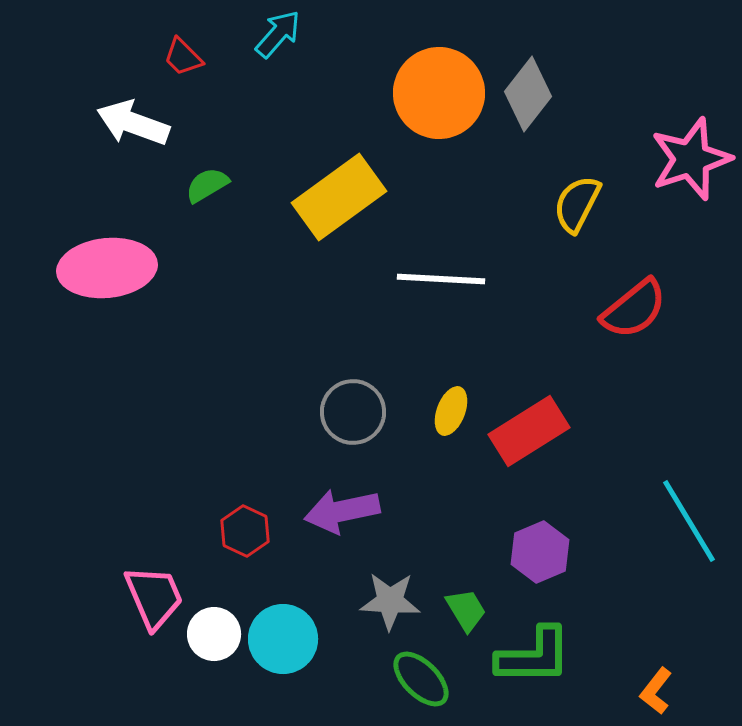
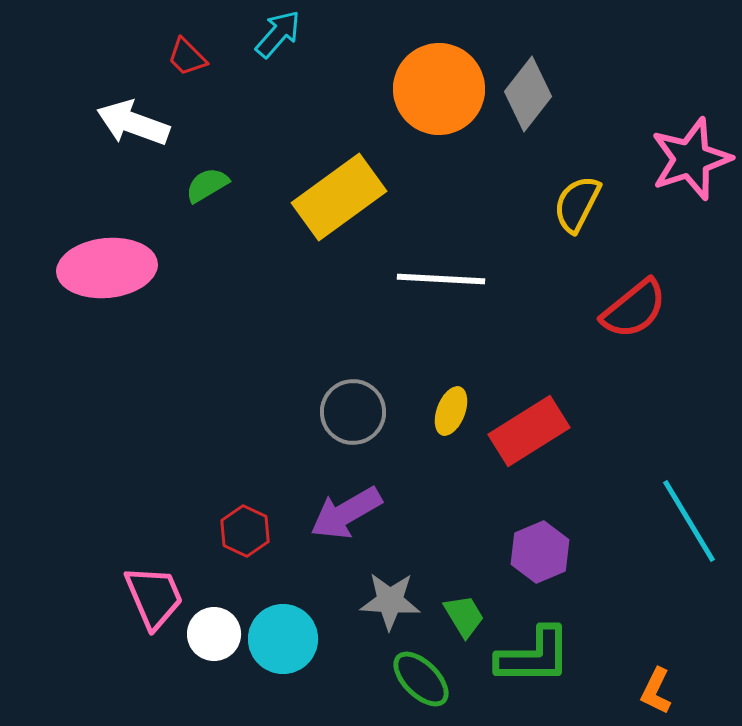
red trapezoid: moved 4 px right
orange circle: moved 4 px up
purple arrow: moved 4 px right, 2 px down; rotated 18 degrees counterclockwise
green trapezoid: moved 2 px left, 6 px down
orange L-shape: rotated 12 degrees counterclockwise
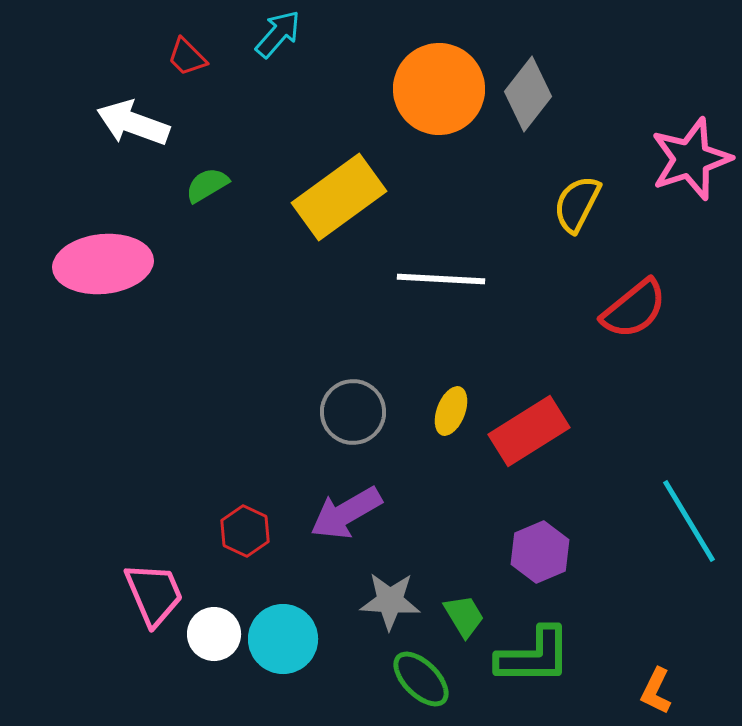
pink ellipse: moved 4 px left, 4 px up
pink trapezoid: moved 3 px up
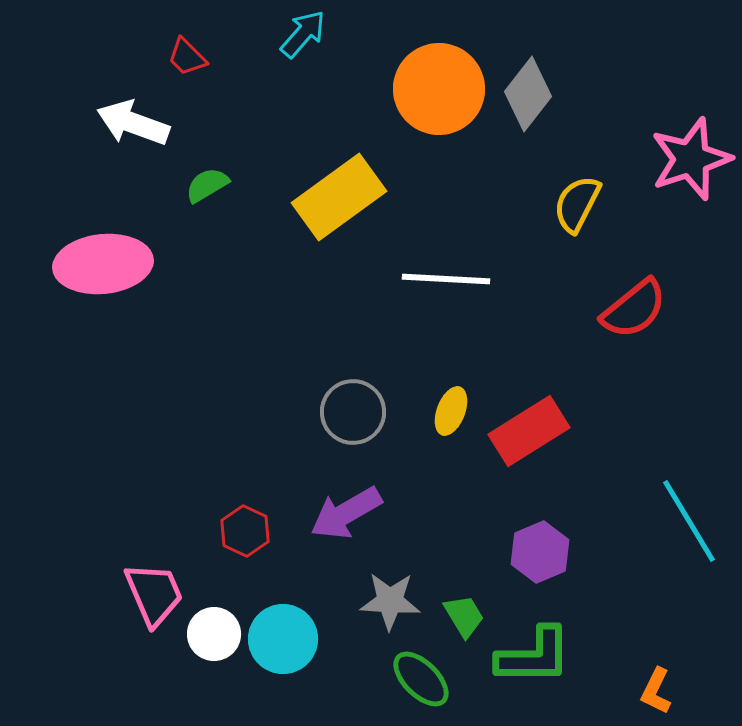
cyan arrow: moved 25 px right
white line: moved 5 px right
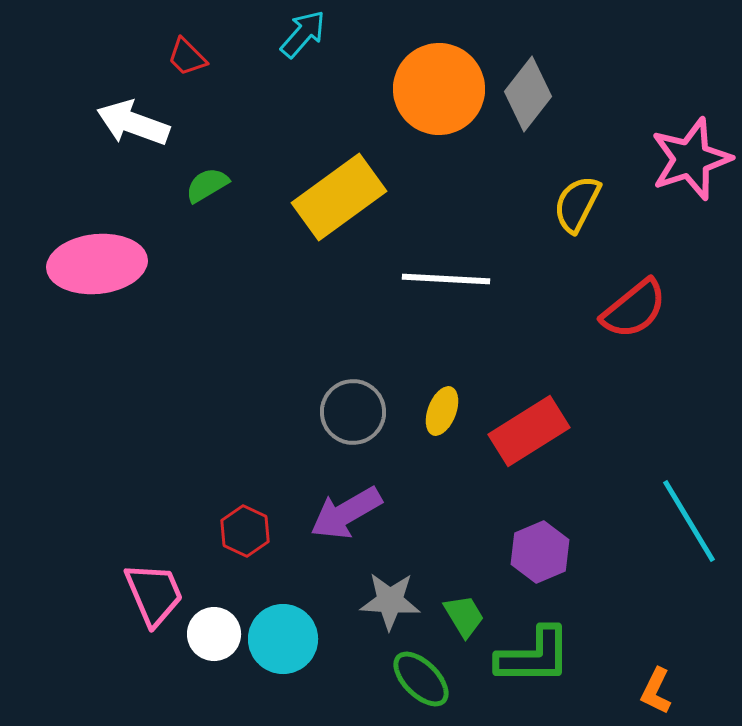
pink ellipse: moved 6 px left
yellow ellipse: moved 9 px left
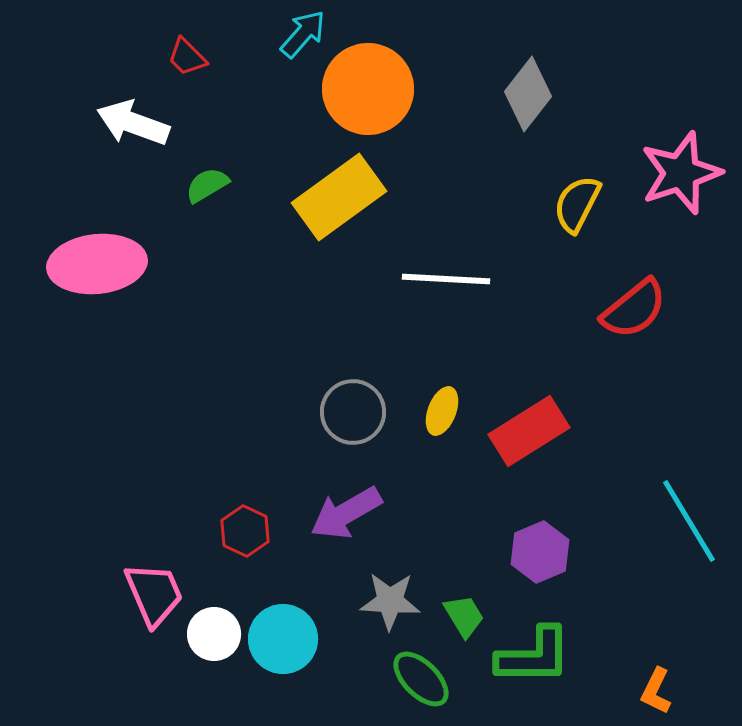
orange circle: moved 71 px left
pink star: moved 10 px left, 14 px down
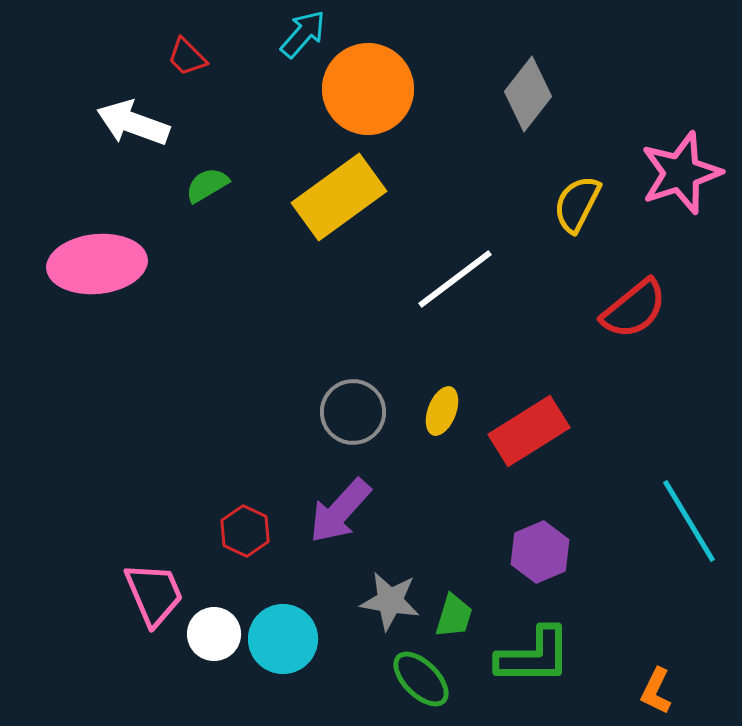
white line: moved 9 px right; rotated 40 degrees counterclockwise
purple arrow: moved 6 px left, 2 px up; rotated 18 degrees counterclockwise
gray star: rotated 6 degrees clockwise
green trapezoid: moved 10 px left; rotated 48 degrees clockwise
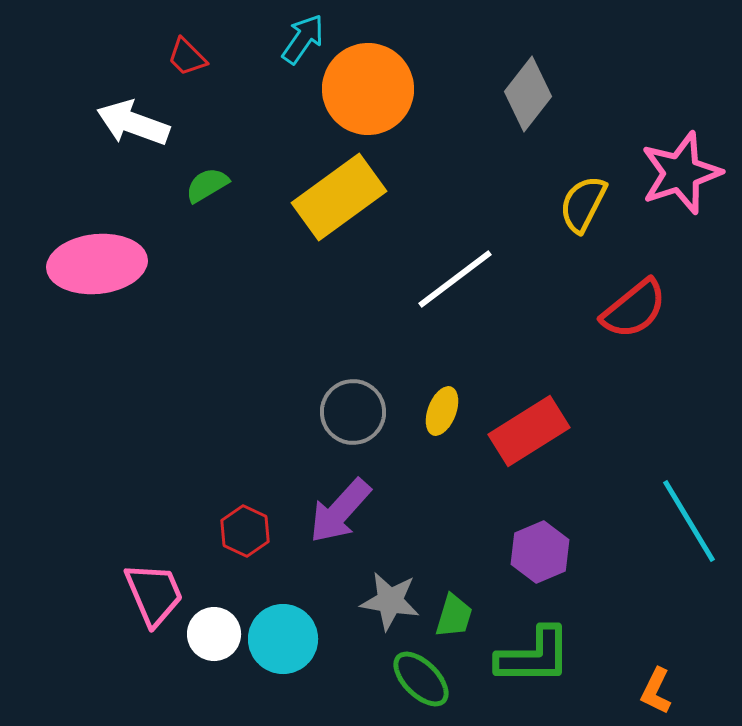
cyan arrow: moved 5 px down; rotated 6 degrees counterclockwise
yellow semicircle: moved 6 px right
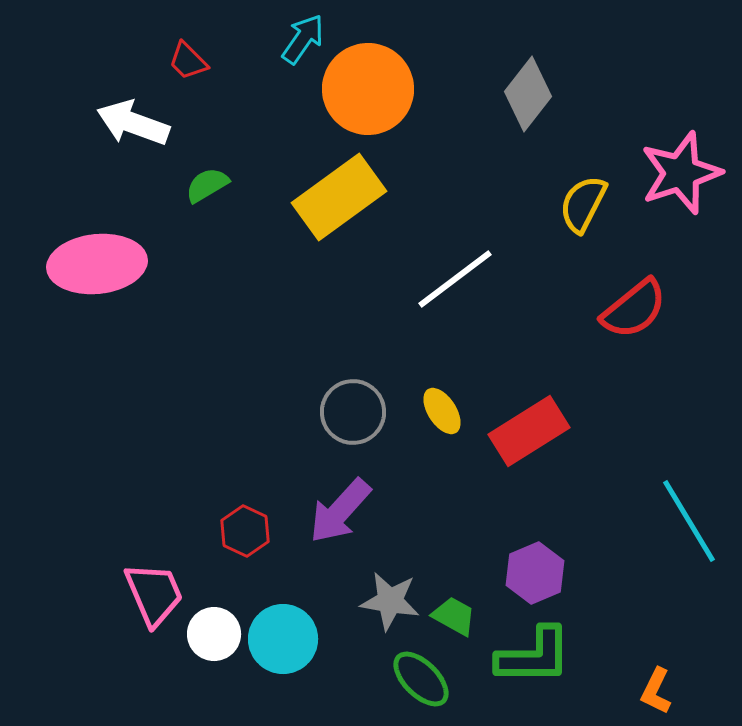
red trapezoid: moved 1 px right, 4 px down
yellow ellipse: rotated 54 degrees counterclockwise
purple hexagon: moved 5 px left, 21 px down
green trapezoid: rotated 78 degrees counterclockwise
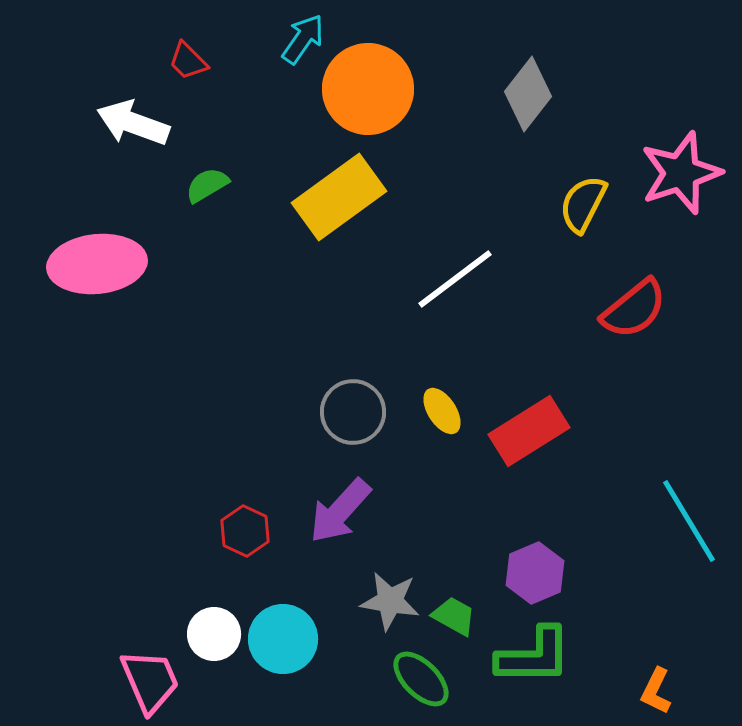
pink trapezoid: moved 4 px left, 87 px down
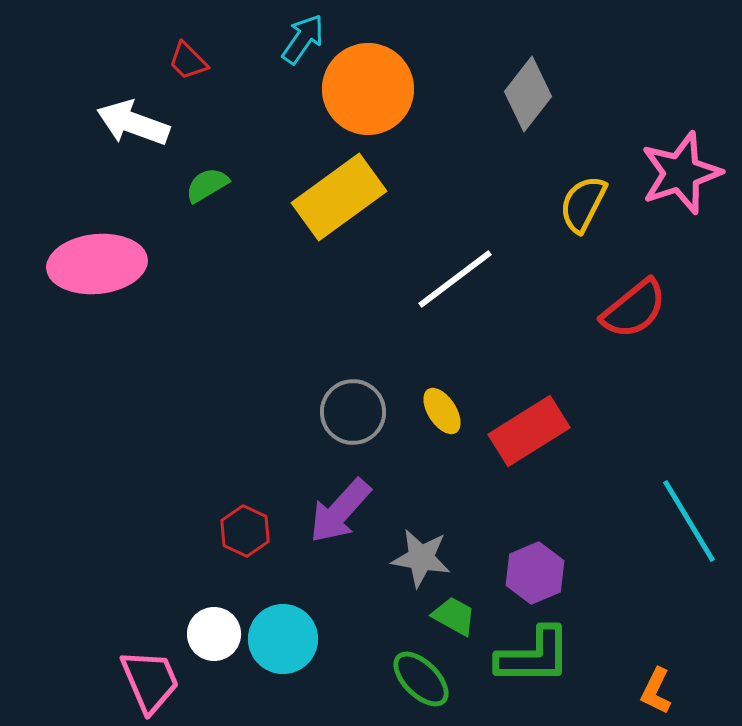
gray star: moved 31 px right, 43 px up
